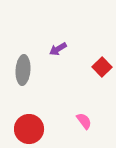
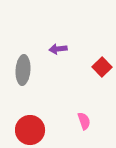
purple arrow: rotated 24 degrees clockwise
pink semicircle: rotated 18 degrees clockwise
red circle: moved 1 px right, 1 px down
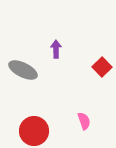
purple arrow: moved 2 px left; rotated 96 degrees clockwise
gray ellipse: rotated 68 degrees counterclockwise
red circle: moved 4 px right, 1 px down
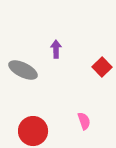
red circle: moved 1 px left
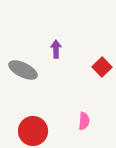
pink semicircle: rotated 24 degrees clockwise
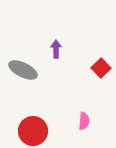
red square: moved 1 px left, 1 px down
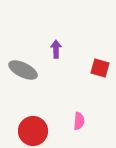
red square: moved 1 px left; rotated 30 degrees counterclockwise
pink semicircle: moved 5 px left
